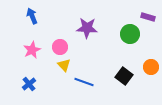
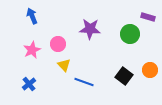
purple star: moved 3 px right, 1 px down
pink circle: moved 2 px left, 3 px up
orange circle: moved 1 px left, 3 px down
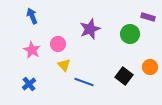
purple star: rotated 25 degrees counterclockwise
pink star: rotated 18 degrees counterclockwise
orange circle: moved 3 px up
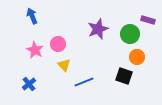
purple rectangle: moved 3 px down
purple star: moved 8 px right
pink star: moved 3 px right
orange circle: moved 13 px left, 10 px up
black square: rotated 18 degrees counterclockwise
blue line: rotated 42 degrees counterclockwise
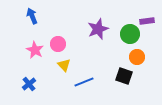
purple rectangle: moved 1 px left, 1 px down; rotated 24 degrees counterclockwise
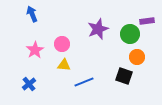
blue arrow: moved 2 px up
pink circle: moved 4 px right
pink star: rotated 12 degrees clockwise
yellow triangle: rotated 40 degrees counterclockwise
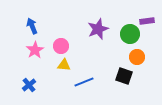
blue arrow: moved 12 px down
pink circle: moved 1 px left, 2 px down
blue cross: moved 1 px down
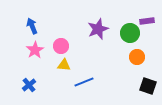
green circle: moved 1 px up
black square: moved 24 px right, 10 px down
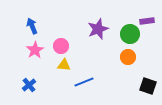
green circle: moved 1 px down
orange circle: moved 9 px left
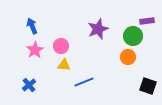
green circle: moved 3 px right, 2 px down
